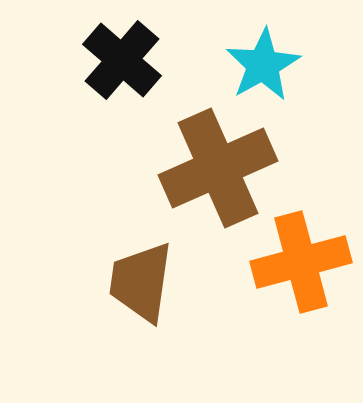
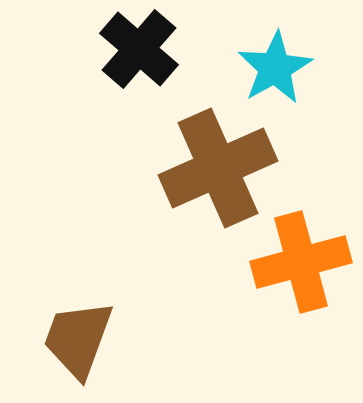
black cross: moved 17 px right, 11 px up
cyan star: moved 12 px right, 3 px down
brown trapezoid: moved 63 px left, 57 px down; rotated 12 degrees clockwise
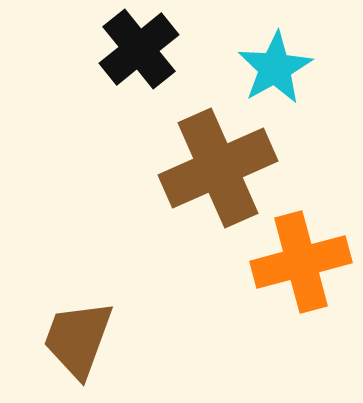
black cross: rotated 10 degrees clockwise
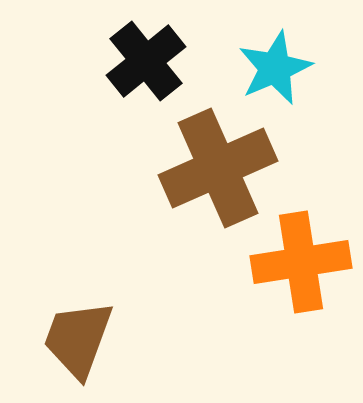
black cross: moved 7 px right, 12 px down
cyan star: rotated 6 degrees clockwise
orange cross: rotated 6 degrees clockwise
